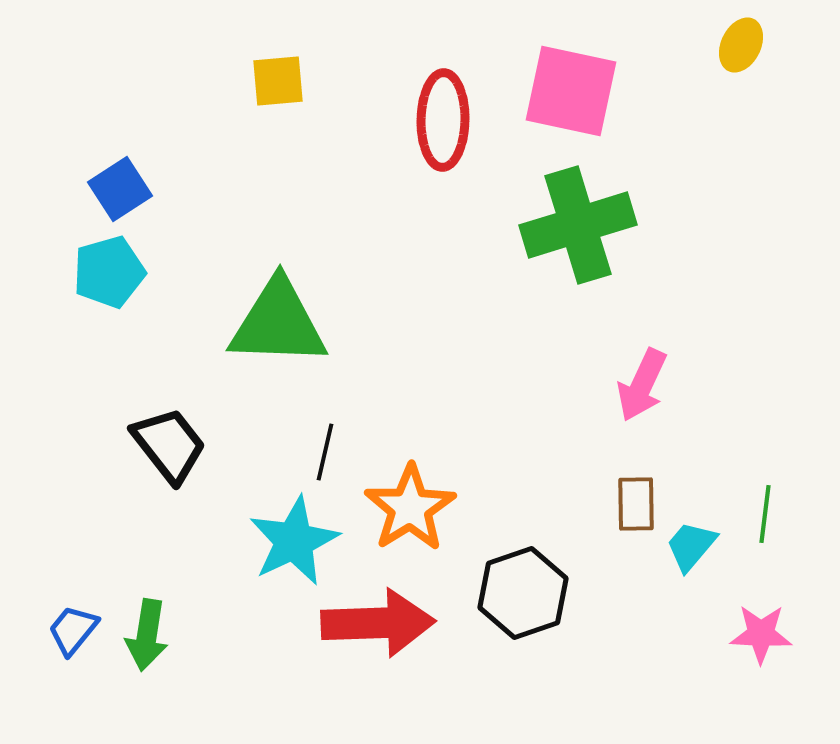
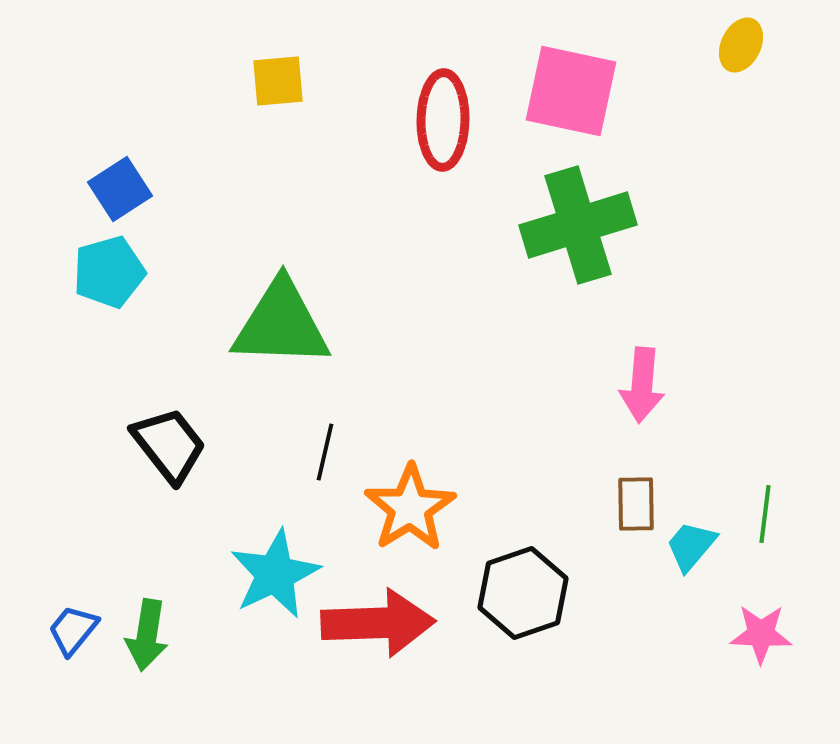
green triangle: moved 3 px right, 1 px down
pink arrow: rotated 20 degrees counterclockwise
cyan star: moved 19 px left, 33 px down
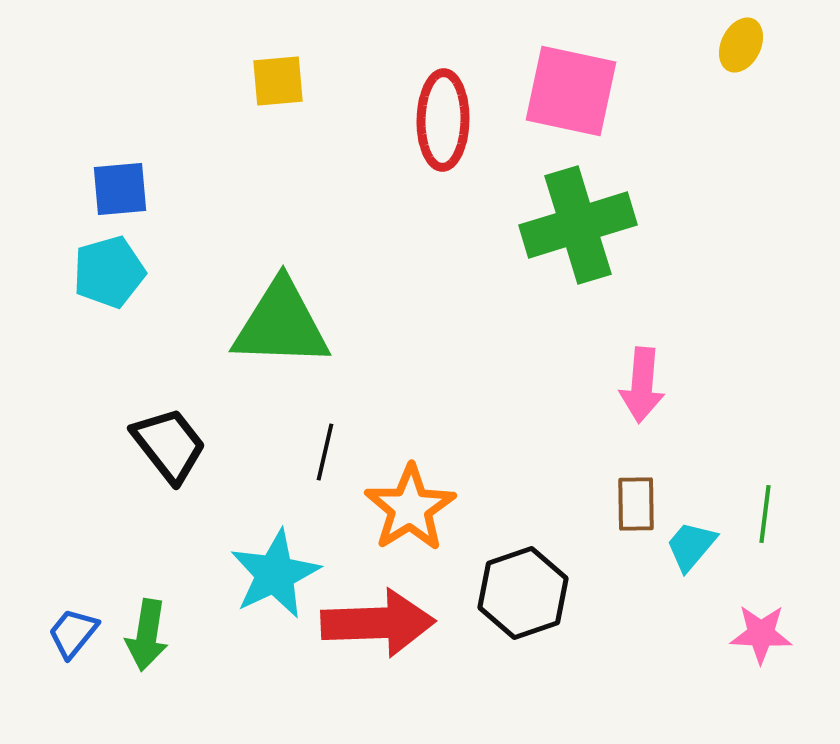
blue square: rotated 28 degrees clockwise
blue trapezoid: moved 3 px down
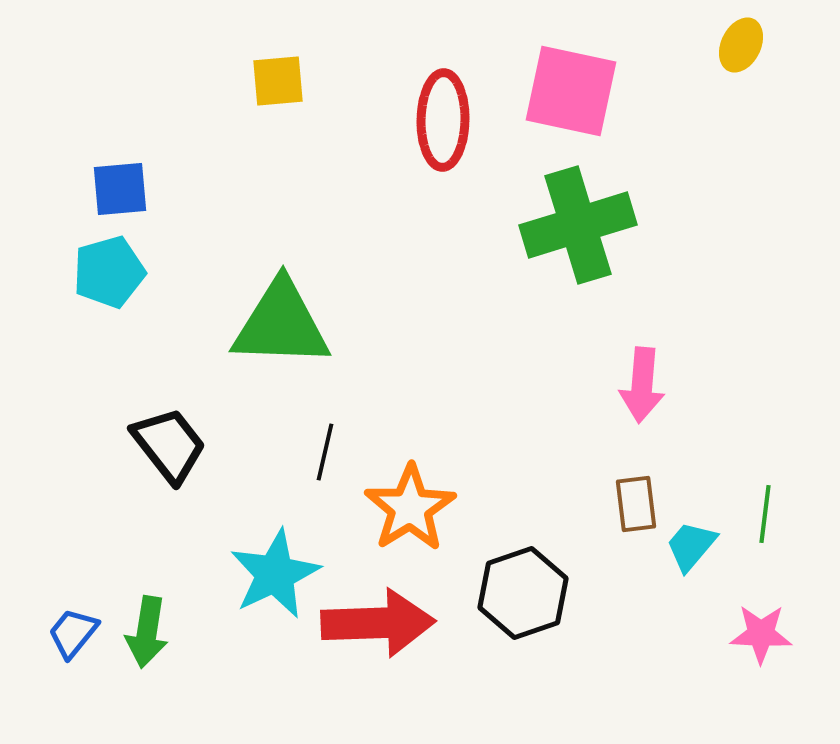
brown rectangle: rotated 6 degrees counterclockwise
green arrow: moved 3 px up
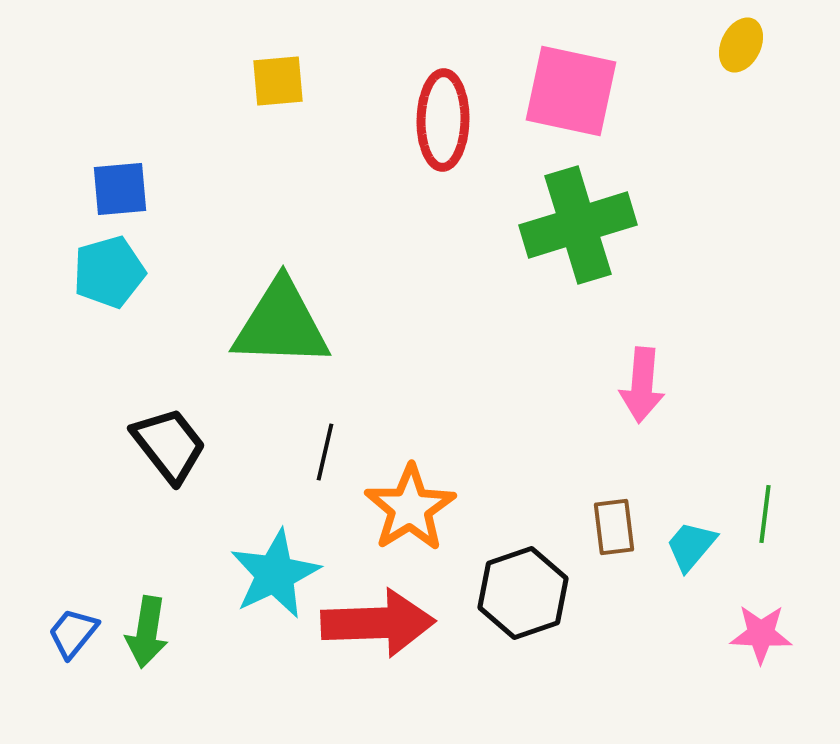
brown rectangle: moved 22 px left, 23 px down
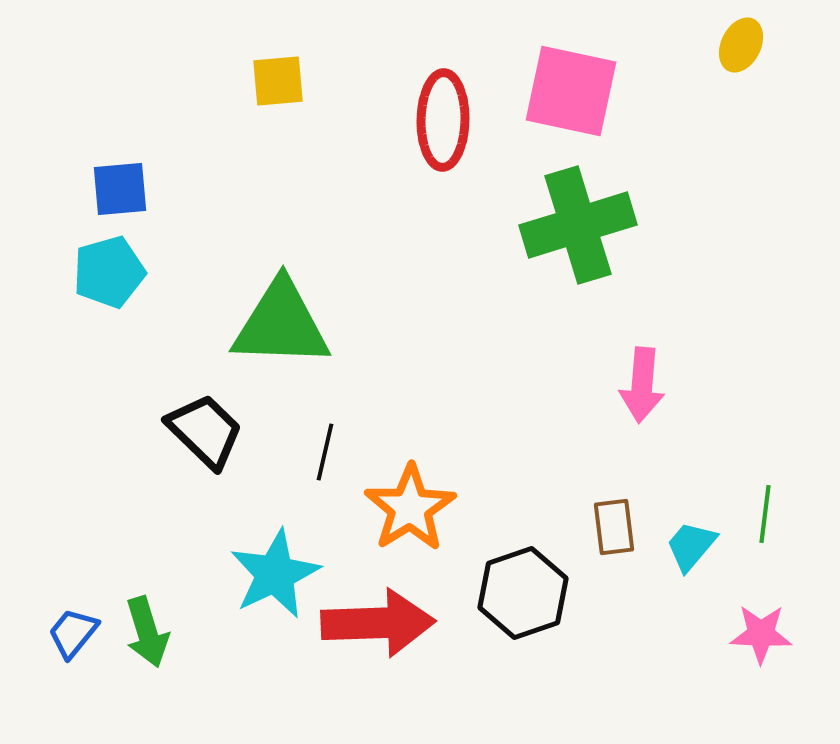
black trapezoid: moved 36 px right, 14 px up; rotated 8 degrees counterclockwise
green arrow: rotated 26 degrees counterclockwise
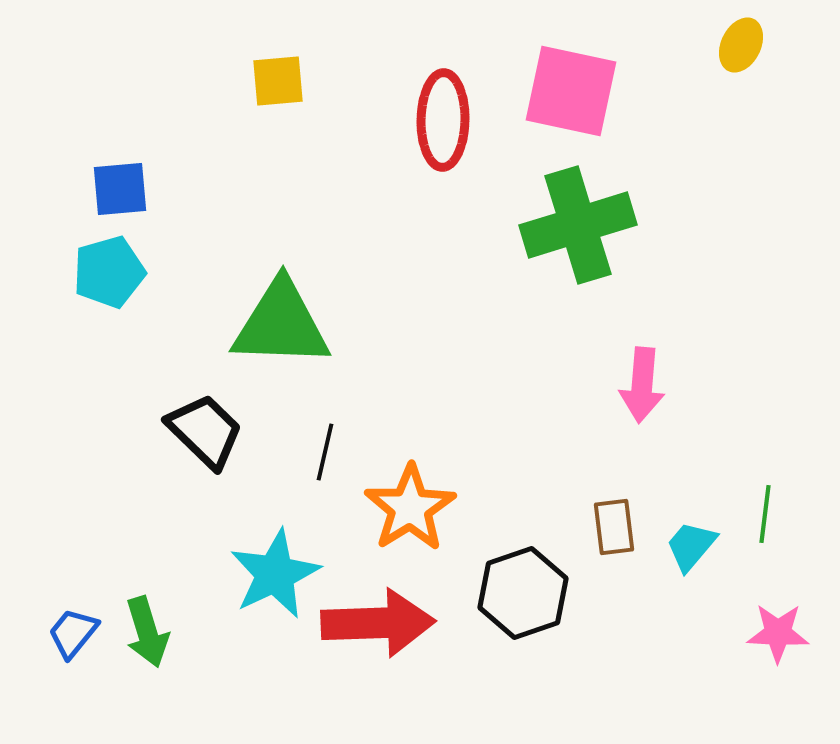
pink star: moved 17 px right, 1 px up
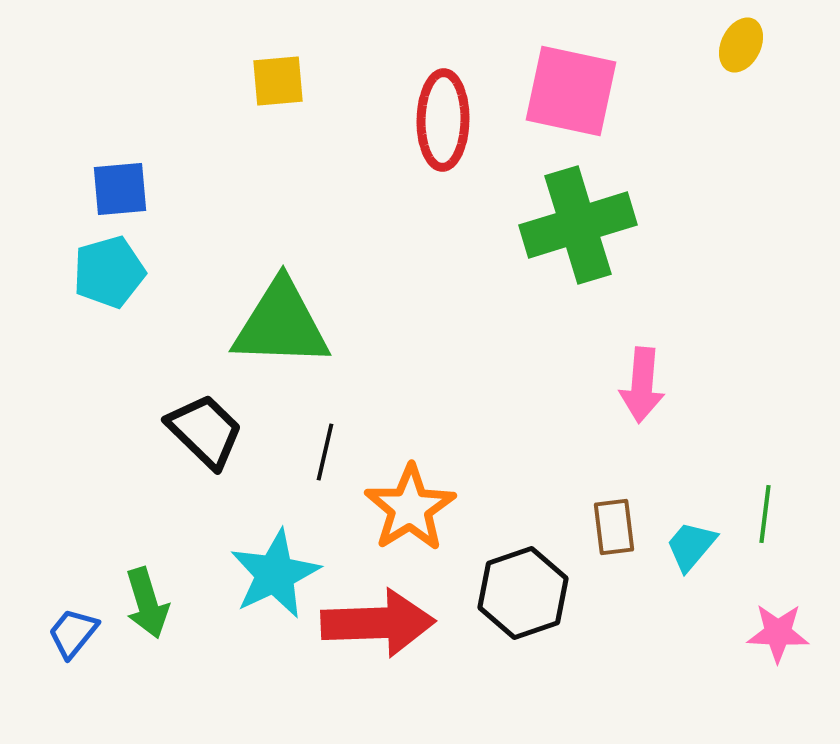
green arrow: moved 29 px up
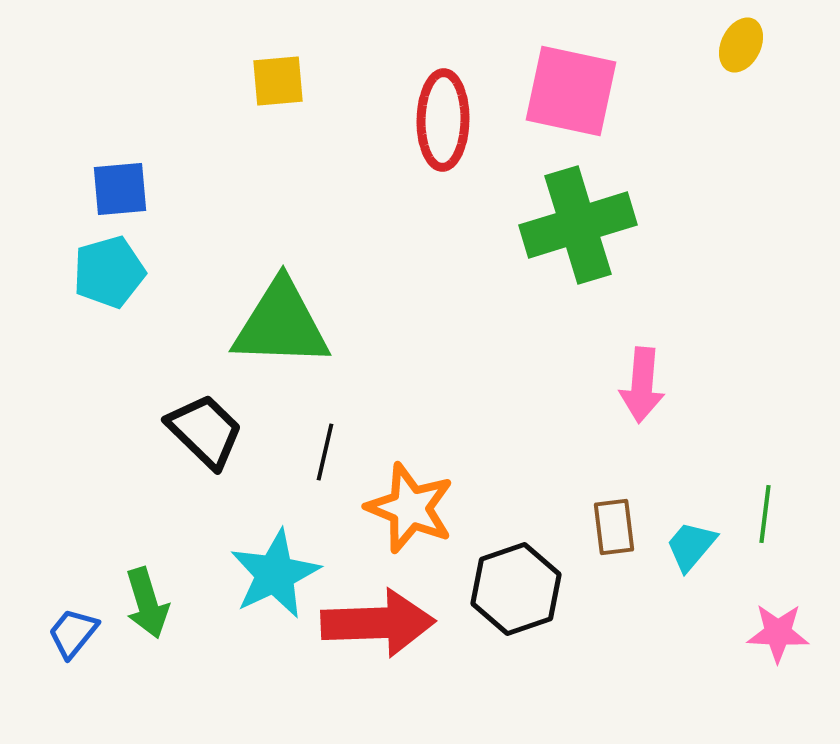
orange star: rotated 18 degrees counterclockwise
black hexagon: moved 7 px left, 4 px up
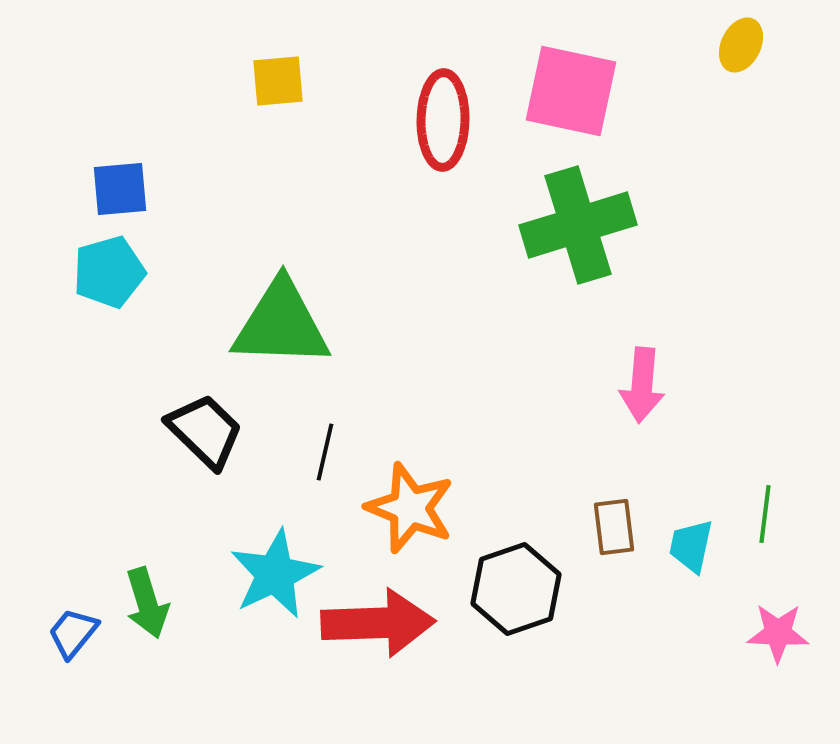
cyan trapezoid: rotated 28 degrees counterclockwise
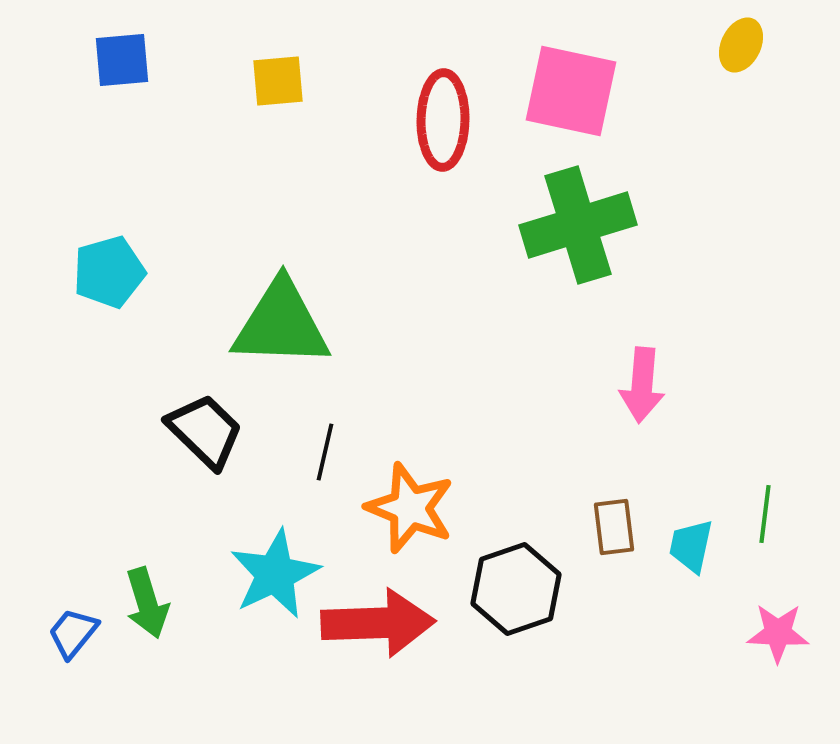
blue square: moved 2 px right, 129 px up
